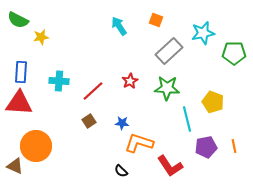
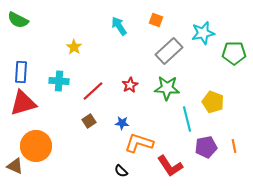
yellow star: moved 33 px right, 10 px down; rotated 28 degrees counterclockwise
red star: moved 4 px down
red triangle: moved 4 px right; rotated 20 degrees counterclockwise
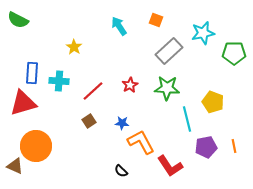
blue rectangle: moved 11 px right, 1 px down
orange L-shape: moved 2 px right, 1 px up; rotated 44 degrees clockwise
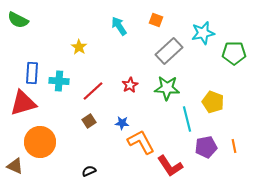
yellow star: moved 5 px right
orange circle: moved 4 px right, 4 px up
black semicircle: moved 32 px left; rotated 112 degrees clockwise
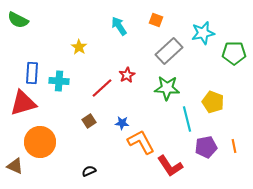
red star: moved 3 px left, 10 px up
red line: moved 9 px right, 3 px up
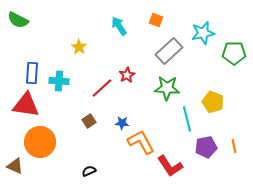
red triangle: moved 3 px right, 2 px down; rotated 24 degrees clockwise
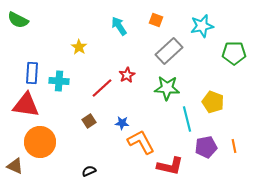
cyan star: moved 1 px left, 7 px up
red L-shape: rotated 44 degrees counterclockwise
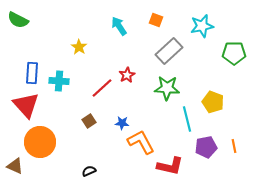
red triangle: rotated 40 degrees clockwise
